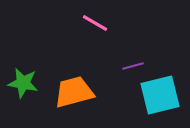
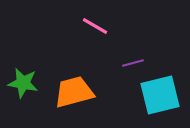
pink line: moved 3 px down
purple line: moved 3 px up
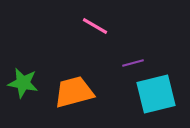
cyan square: moved 4 px left, 1 px up
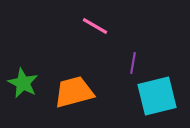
purple line: rotated 65 degrees counterclockwise
green star: rotated 16 degrees clockwise
cyan square: moved 1 px right, 2 px down
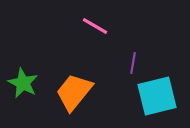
orange trapezoid: rotated 36 degrees counterclockwise
